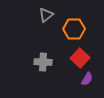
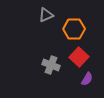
gray triangle: rotated 14 degrees clockwise
red square: moved 1 px left, 1 px up
gray cross: moved 8 px right, 3 px down; rotated 18 degrees clockwise
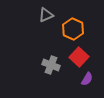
orange hexagon: moved 1 px left; rotated 25 degrees clockwise
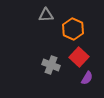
gray triangle: rotated 21 degrees clockwise
purple semicircle: moved 1 px up
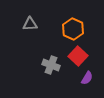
gray triangle: moved 16 px left, 9 px down
red square: moved 1 px left, 1 px up
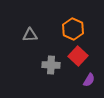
gray triangle: moved 11 px down
gray cross: rotated 18 degrees counterclockwise
purple semicircle: moved 2 px right, 2 px down
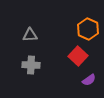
orange hexagon: moved 15 px right
gray cross: moved 20 px left
purple semicircle: rotated 24 degrees clockwise
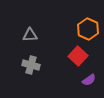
gray cross: rotated 12 degrees clockwise
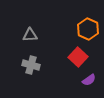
red square: moved 1 px down
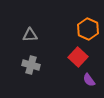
purple semicircle: rotated 88 degrees clockwise
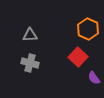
gray cross: moved 1 px left, 2 px up
purple semicircle: moved 5 px right, 2 px up
